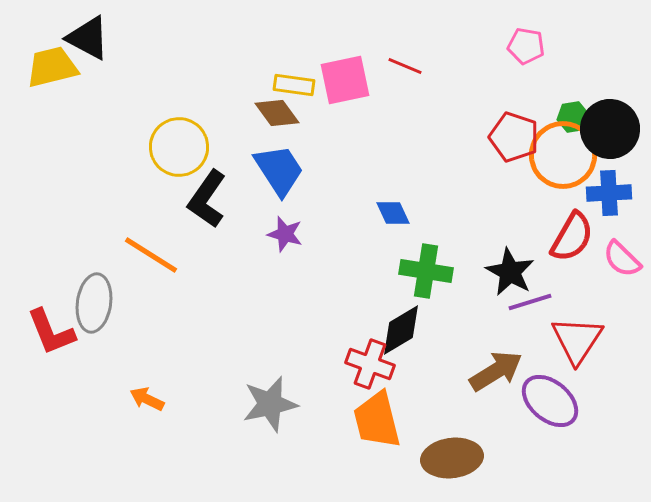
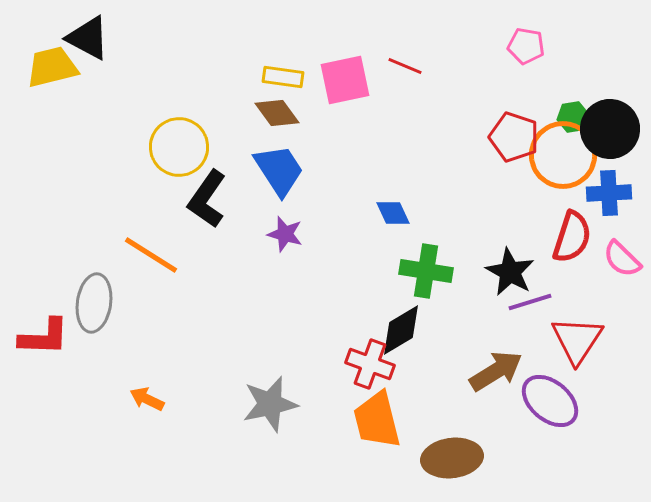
yellow rectangle: moved 11 px left, 8 px up
red semicircle: rotated 12 degrees counterclockwise
red L-shape: moved 7 px left, 5 px down; rotated 66 degrees counterclockwise
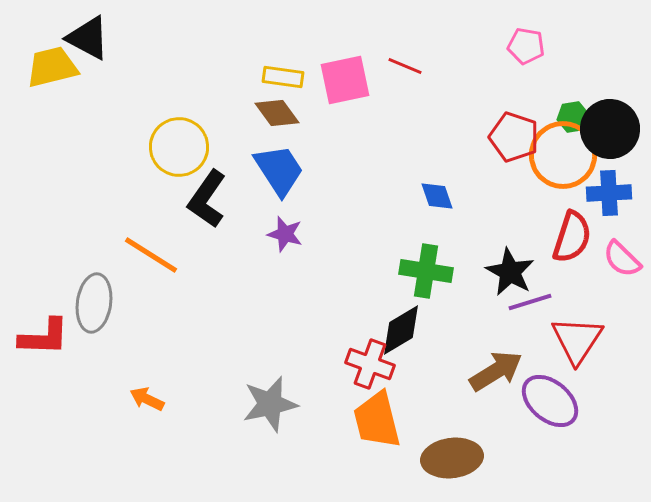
blue diamond: moved 44 px right, 17 px up; rotated 6 degrees clockwise
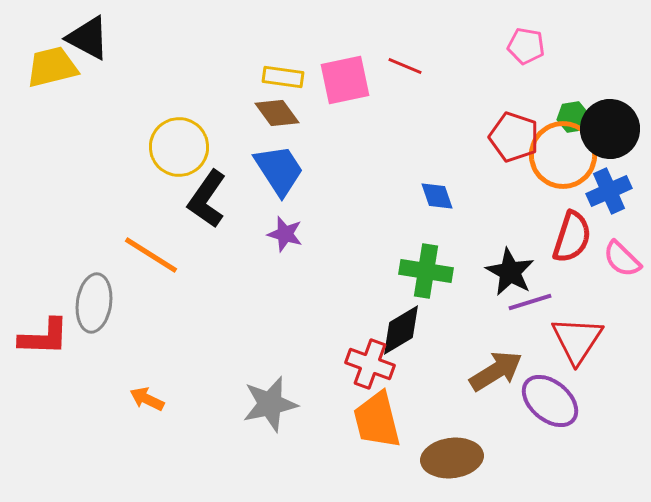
blue cross: moved 2 px up; rotated 21 degrees counterclockwise
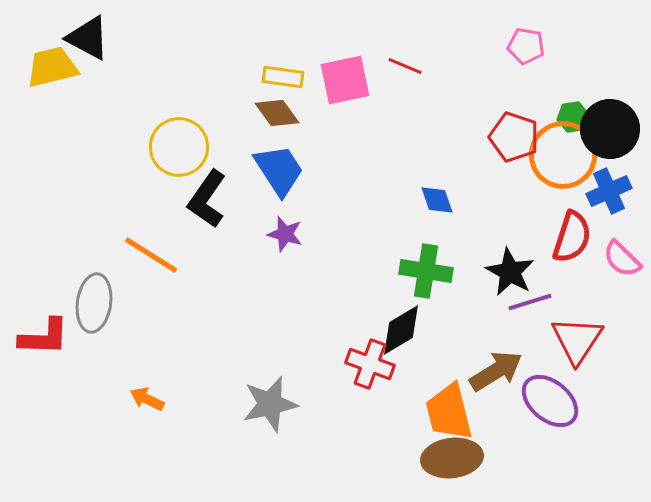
blue diamond: moved 4 px down
orange trapezoid: moved 72 px right, 8 px up
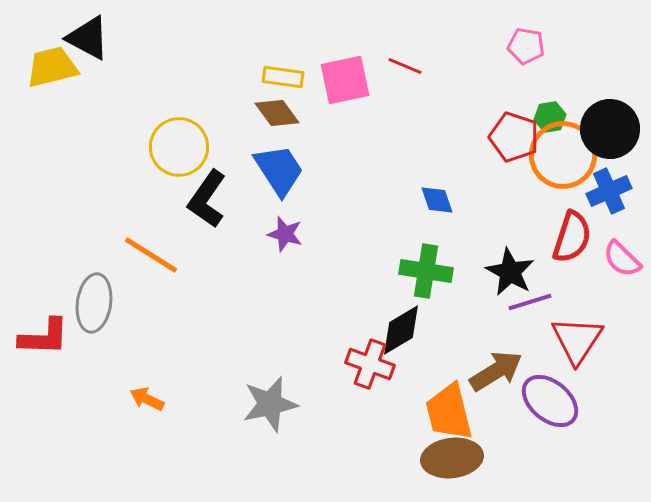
green hexagon: moved 23 px left
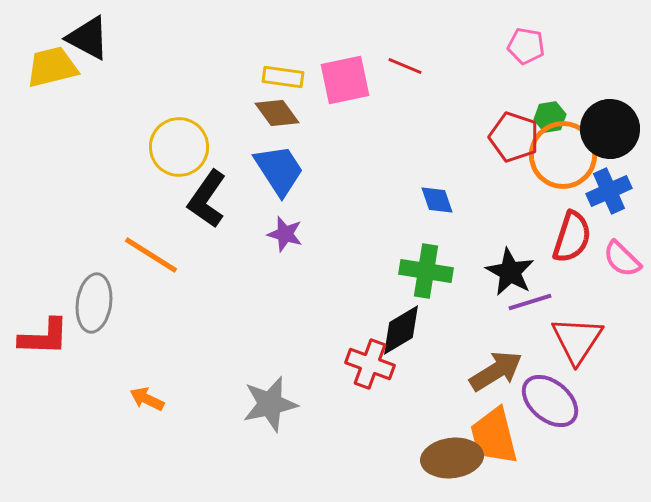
orange trapezoid: moved 45 px right, 24 px down
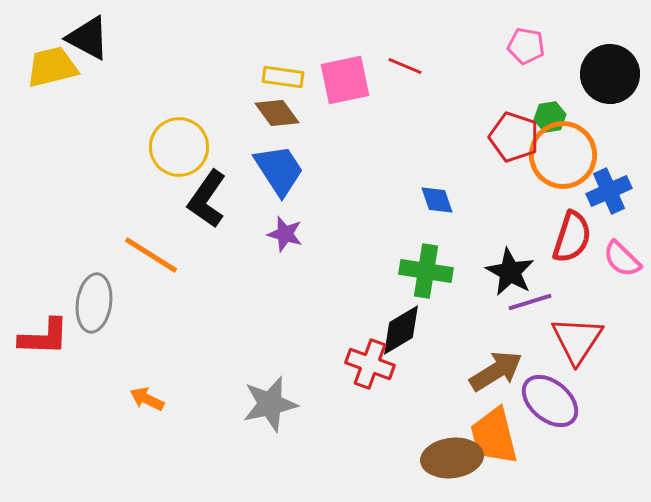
black circle: moved 55 px up
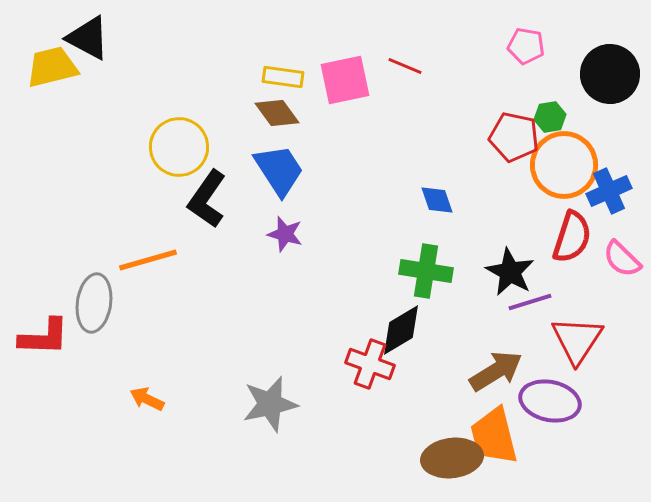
red pentagon: rotated 6 degrees counterclockwise
orange circle: moved 1 px right, 10 px down
orange line: moved 3 px left, 5 px down; rotated 48 degrees counterclockwise
purple ellipse: rotated 28 degrees counterclockwise
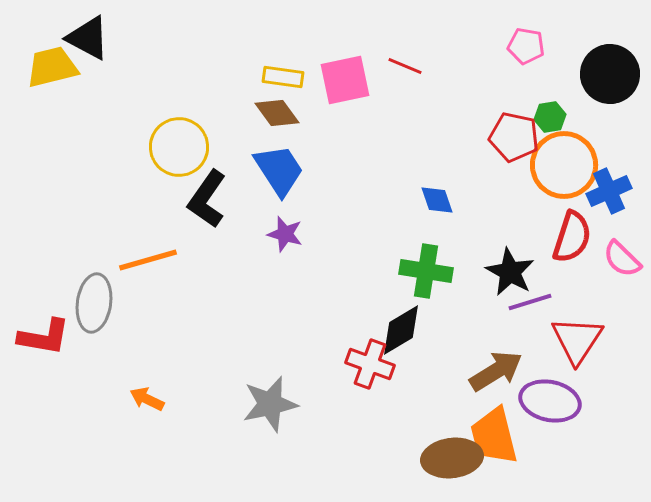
red L-shape: rotated 8 degrees clockwise
